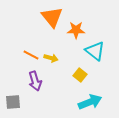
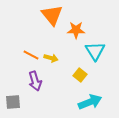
orange triangle: moved 2 px up
cyan triangle: rotated 20 degrees clockwise
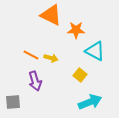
orange triangle: moved 1 px left; rotated 25 degrees counterclockwise
cyan triangle: rotated 30 degrees counterclockwise
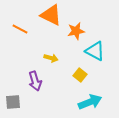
orange star: moved 1 px down; rotated 12 degrees counterclockwise
orange line: moved 11 px left, 26 px up
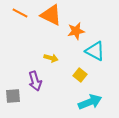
orange line: moved 16 px up
gray square: moved 6 px up
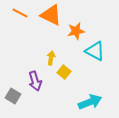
yellow arrow: rotated 96 degrees counterclockwise
yellow square: moved 16 px left, 3 px up
gray square: rotated 35 degrees clockwise
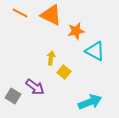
purple arrow: moved 6 px down; rotated 36 degrees counterclockwise
